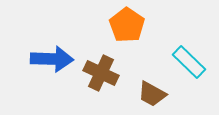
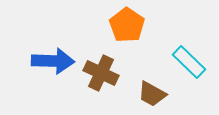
blue arrow: moved 1 px right, 2 px down
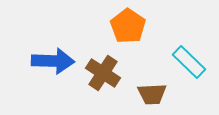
orange pentagon: moved 1 px right, 1 px down
brown cross: moved 2 px right; rotated 8 degrees clockwise
brown trapezoid: rotated 32 degrees counterclockwise
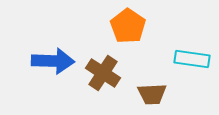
cyan rectangle: moved 3 px right, 3 px up; rotated 36 degrees counterclockwise
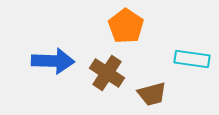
orange pentagon: moved 2 px left
brown cross: moved 4 px right
brown trapezoid: rotated 12 degrees counterclockwise
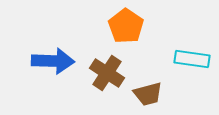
brown trapezoid: moved 4 px left
